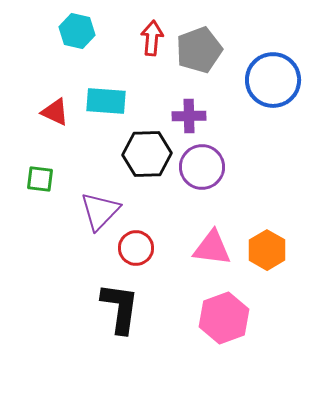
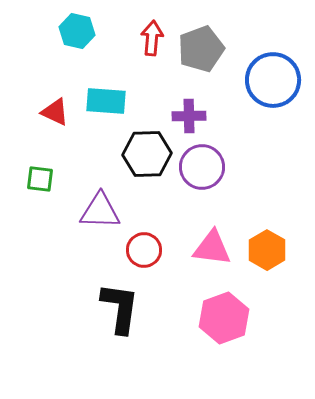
gray pentagon: moved 2 px right, 1 px up
purple triangle: rotated 48 degrees clockwise
red circle: moved 8 px right, 2 px down
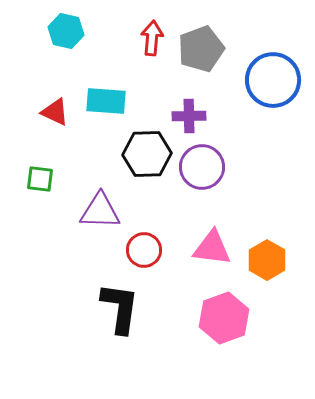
cyan hexagon: moved 11 px left
orange hexagon: moved 10 px down
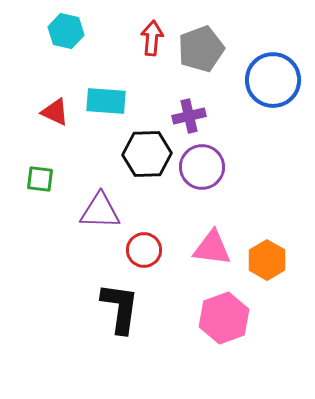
purple cross: rotated 12 degrees counterclockwise
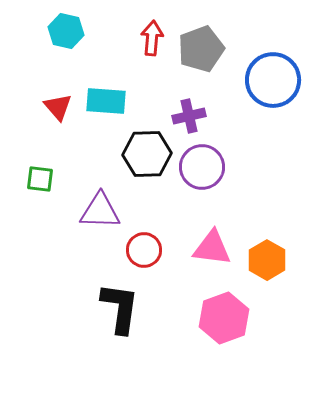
red triangle: moved 3 px right, 5 px up; rotated 24 degrees clockwise
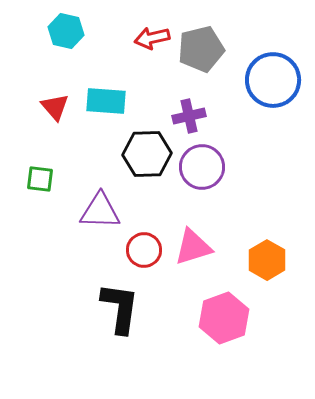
red arrow: rotated 108 degrees counterclockwise
gray pentagon: rotated 6 degrees clockwise
red triangle: moved 3 px left
pink triangle: moved 19 px left, 1 px up; rotated 24 degrees counterclockwise
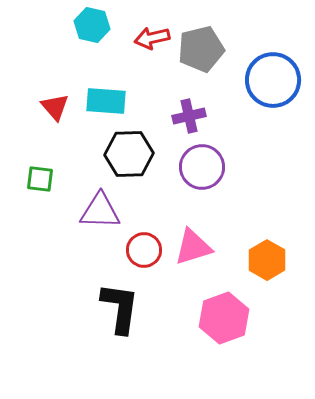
cyan hexagon: moved 26 px right, 6 px up
black hexagon: moved 18 px left
